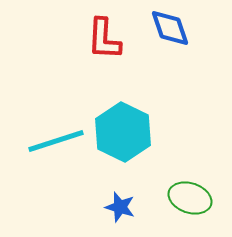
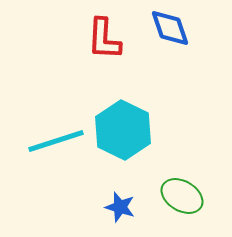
cyan hexagon: moved 2 px up
green ellipse: moved 8 px left, 2 px up; rotated 12 degrees clockwise
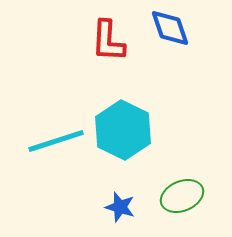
red L-shape: moved 4 px right, 2 px down
green ellipse: rotated 54 degrees counterclockwise
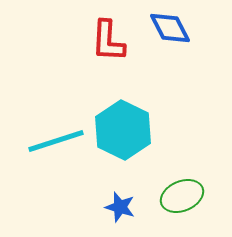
blue diamond: rotated 9 degrees counterclockwise
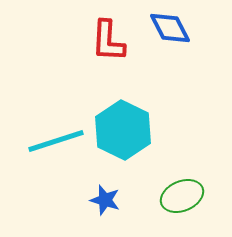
blue star: moved 15 px left, 7 px up
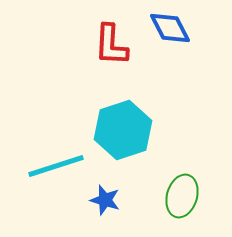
red L-shape: moved 3 px right, 4 px down
cyan hexagon: rotated 16 degrees clockwise
cyan line: moved 25 px down
green ellipse: rotated 51 degrees counterclockwise
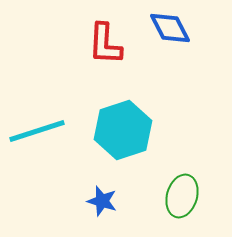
red L-shape: moved 6 px left, 1 px up
cyan line: moved 19 px left, 35 px up
blue star: moved 3 px left, 1 px down
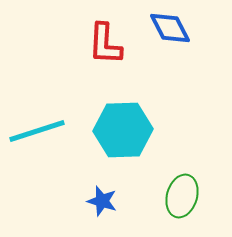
cyan hexagon: rotated 16 degrees clockwise
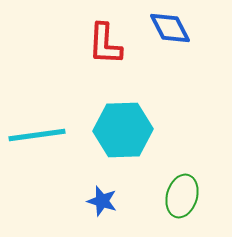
cyan line: moved 4 px down; rotated 10 degrees clockwise
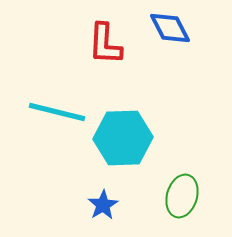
cyan hexagon: moved 8 px down
cyan line: moved 20 px right, 23 px up; rotated 22 degrees clockwise
blue star: moved 1 px right, 4 px down; rotated 24 degrees clockwise
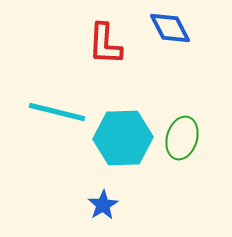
green ellipse: moved 58 px up
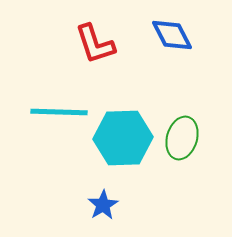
blue diamond: moved 2 px right, 7 px down
red L-shape: moved 10 px left; rotated 21 degrees counterclockwise
cyan line: moved 2 px right; rotated 12 degrees counterclockwise
